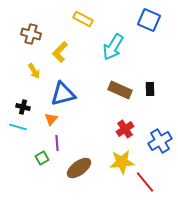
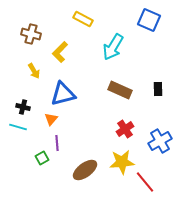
black rectangle: moved 8 px right
brown ellipse: moved 6 px right, 2 px down
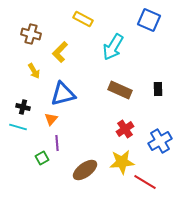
red line: rotated 20 degrees counterclockwise
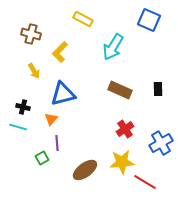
blue cross: moved 1 px right, 2 px down
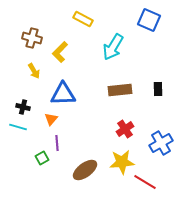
brown cross: moved 1 px right, 4 px down
brown rectangle: rotated 30 degrees counterclockwise
blue triangle: rotated 12 degrees clockwise
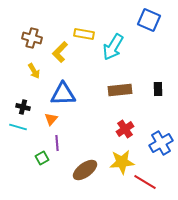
yellow rectangle: moved 1 px right, 15 px down; rotated 18 degrees counterclockwise
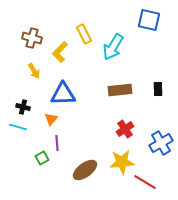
blue square: rotated 10 degrees counterclockwise
yellow rectangle: rotated 54 degrees clockwise
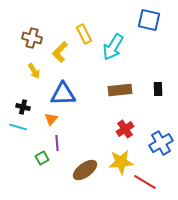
yellow star: moved 1 px left
